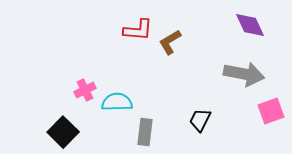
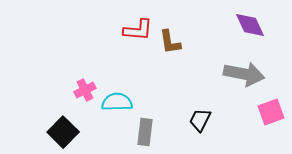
brown L-shape: rotated 68 degrees counterclockwise
pink square: moved 1 px down
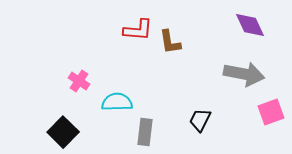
pink cross: moved 6 px left, 9 px up; rotated 30 degrees counterclockwise
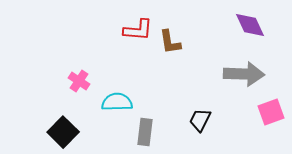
gray arrow: rotated 9 degrees counterclockwise
